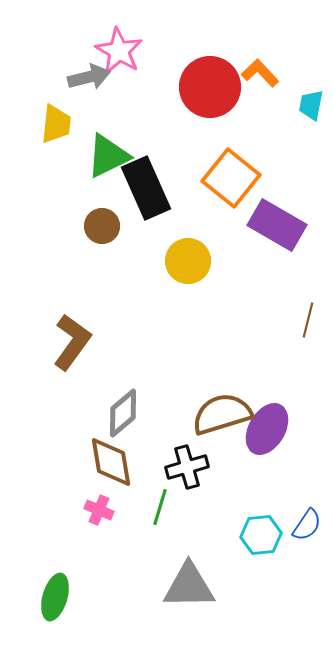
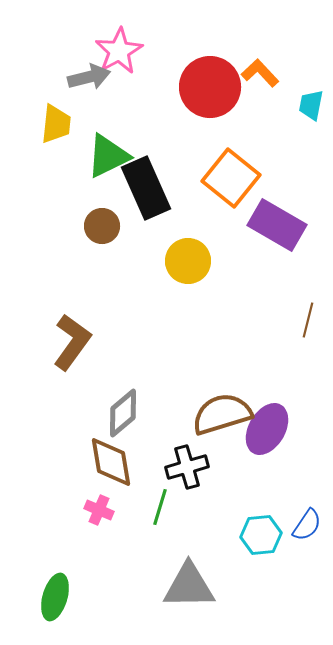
pink star: rotated 12 degrees clockwise
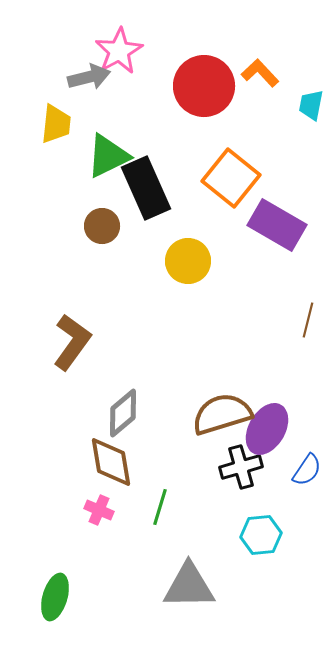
red circle: moved 6 px left, 1 px up
black cross: moved 54 px right
blue semicircle: moved 55 px up
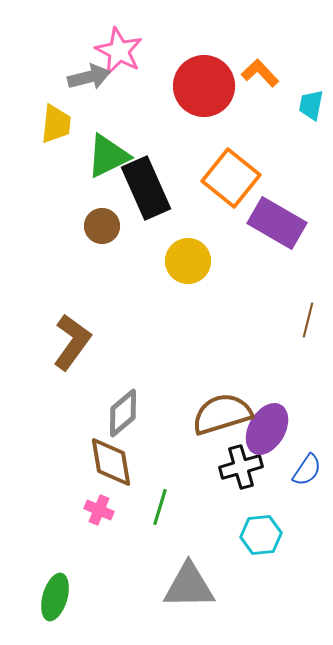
pink star: rotated 15 degrees counterclockwise
purple rectangle: moved 2 px up
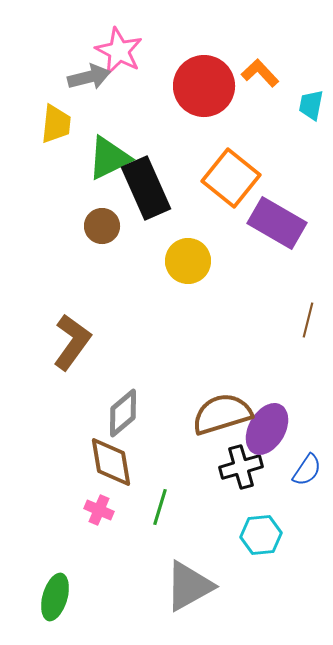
green triangle: moved 1 px right, 2 px down
gray triangle: rotated 28 degrees counterclockwise
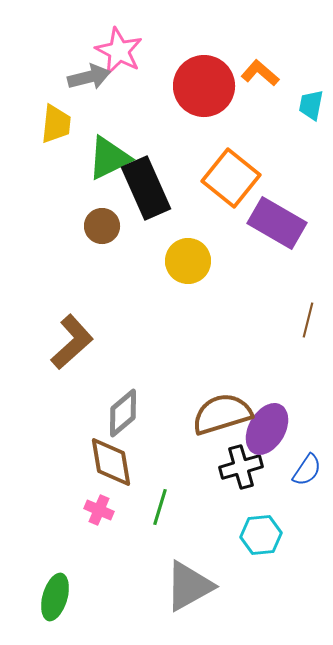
orange L-shape: rotated 6 degrees counterclockwise
brown L-shape: rotated 12 degrees clockwise
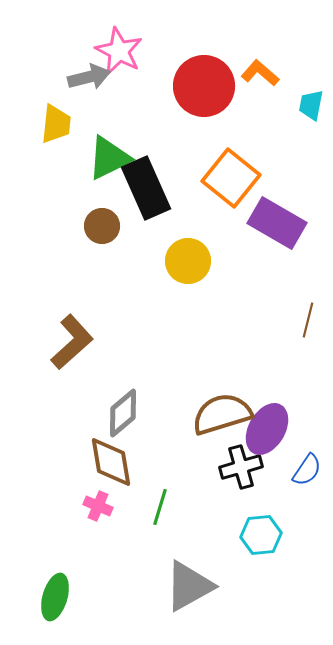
pink cross: moved 1 px left, 4 px up
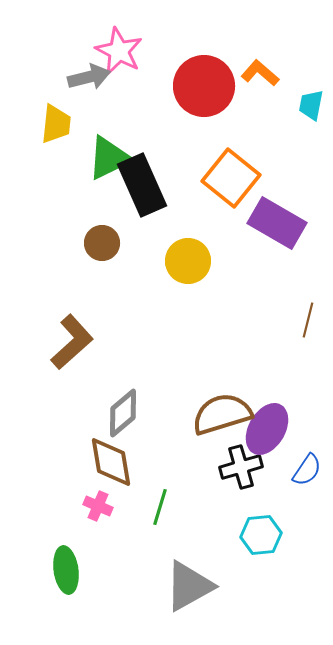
black rectangle: moved 4 px left, 3 px up
brown circle: moved 17 px down
green ellipse: moved 11 px right, 27 px up; rotated 24 degrees counterclockwise
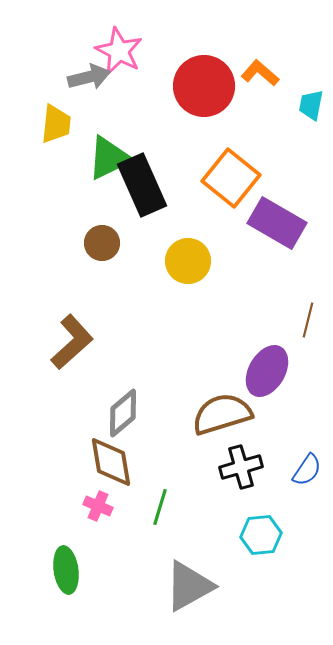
purple ellipse: moved 58 px up
